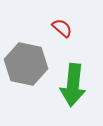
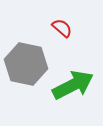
green arrow: rotated 123 degrees counterclockwise
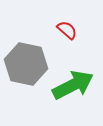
red semicircle: moved 5 px right, 2 px down
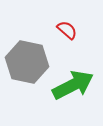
gray hexagon: moved 1 px right, 2 px up
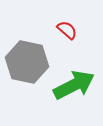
green arrow: moved 1 px right
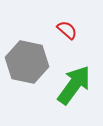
green arrow: rotated 27 degrees counterclockwise
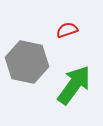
red semicircle: rotated 60 degrees counterclockwise
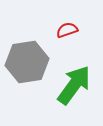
gray hexagon: rotated 21 degrees counterclockwise
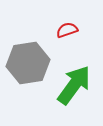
gray hexagon: moved 1 px right, 1 px down
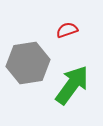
green arrow: moved 2 px left
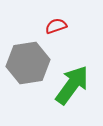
red semicircle: moved 11 px left, 4 px up
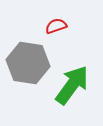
gray hexagon: rotated 18 degrees clockwise
